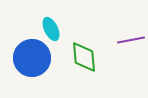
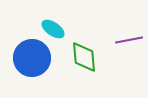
cyan ellipse: moved 2 px right; rotated 30 degrees counterclockwise
purple line: moved 2 px left
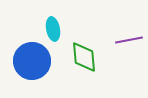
cyan ellipse: rotated 45 degrees clockwise
blue circle: moved 3 px down
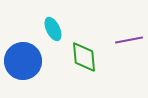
cyan ellipse: rotated 15 degrees counterclockwise
blue circle: moved 9 px left
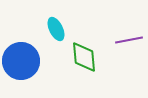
cyan ellipse: moved 3 px right
blue circle: moved 2 px left
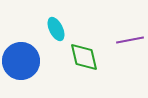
purple line: moved 1 px right
green diamond: rotated 8 degrees counterclockwise
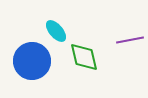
cyan ellipse: moved 2 px down; rotated 15 degrees counterclockwise
blue circle: moved 11 px right
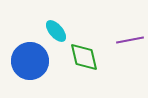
blue circle: moved 2 px left
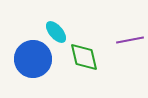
cyan ellipse: moved 1 px down
blue circle: moved 3 px right, 2 px up
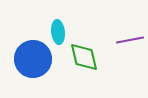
cyan ellipse: moved 2 px right; rotated 35 degrees clockwise
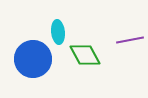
green diamond: moved 1 px right, 2 px up; rotated 16 degrees counterclockwise
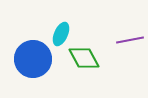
cyan ellipse: moved 3 px right, 2 px down; rotated 30 degrees clockwise
green diamond: moved 1 px left, 3 px down
